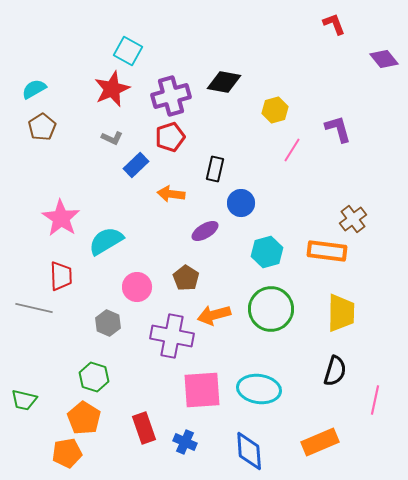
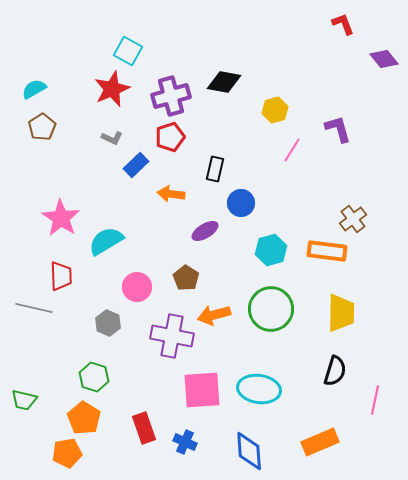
red L-shape at (334, 24): moved 9 px right
cyan hexagon at (267, 252): moved 4 px right, 2 px up
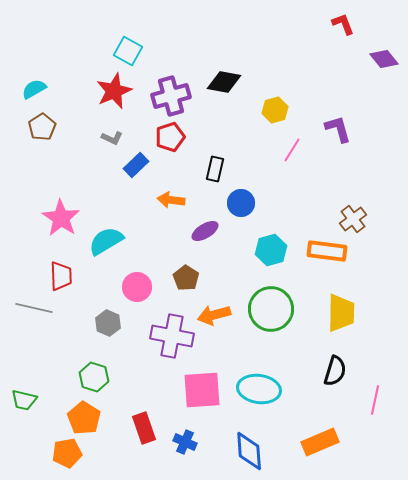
red star at (112, 89): moved 2 px right, 2 px down
orange arrow at (171, 194): moved 6 px down
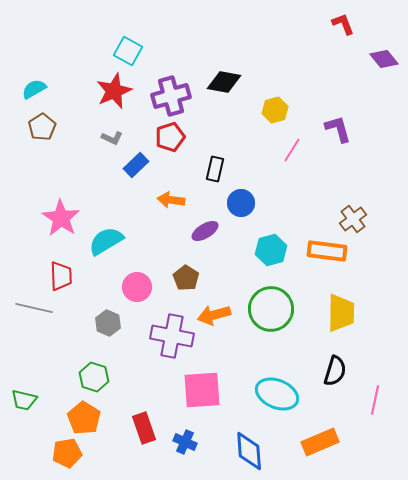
cyan ellipse at (259, 389): moved 18 px right, 5 px down; rotated 15 degrees clockwise
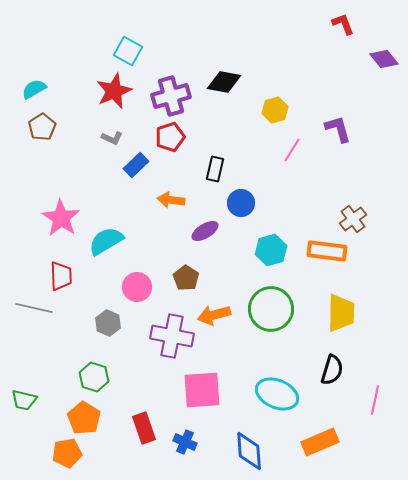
black semicircle at (335, 371): moved 3 px left, 1 px up
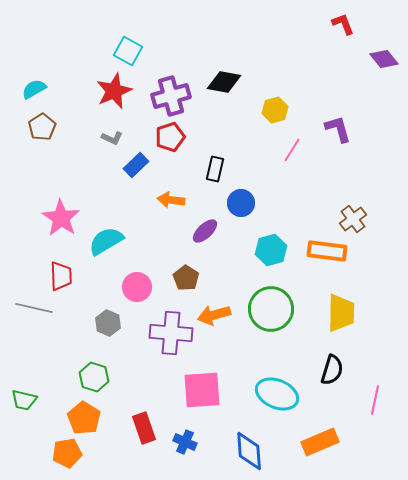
purple ellipse at (205, 231): rotated 12 degrees counterclockwise
purple cross at (172, 336): moved 1 px left, 3 px up; rotated 6 degrees counterclockwise
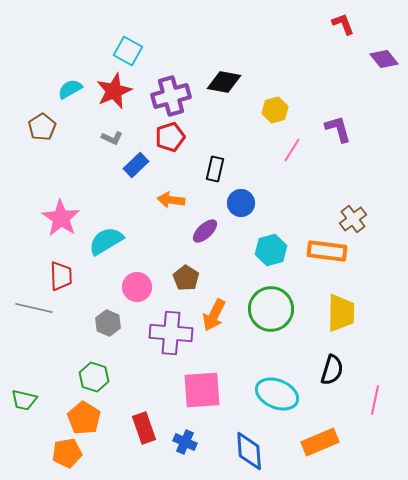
cyan semicircle at (34, 89): moved 36 px right
orange arrow at (214, 315): rotated 48 degrees counterclockwise
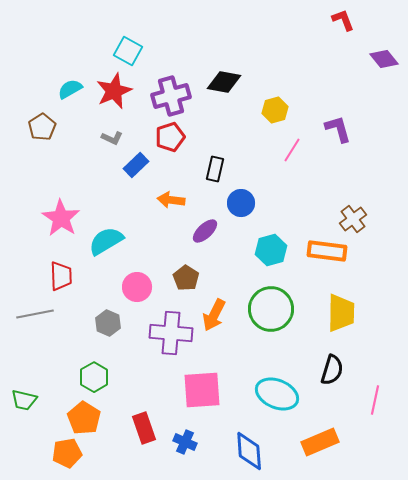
red L-shape at (343, 24): moved 4 px up
gray line at (34, 308): moved 1 px right, 6 px down; rotated 24 degrees counterclockwise
green hexagon at (94, 377): rotated 12 degrees clockwise
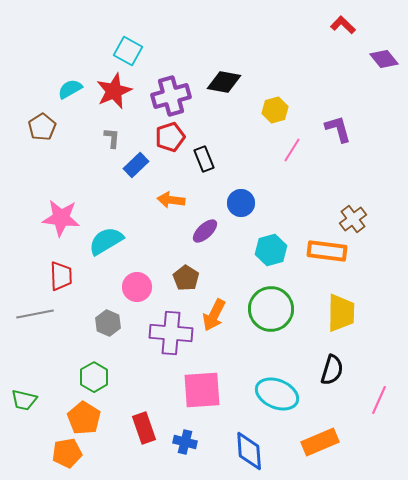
red L-shape at (343, 20): moved 5 px down; rotated 25 degrees counterclockwise
gray L-shape at (112, 138): rotated 110 degrees counterclockwise
black rectangle at (215, 169): moved 11 px left, 10 px up; rotated 35 degrees counterclockwise
pink star at (61, 218): rotated 27 degrees counterclockwise
pink line at (375, 400): moved 4 px right; rotated 12 degrees clockwise
blue cross at (185, 442): rotated 10 degrees counterclockwise
